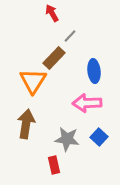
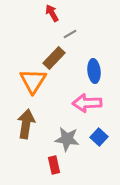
gray line: moved 2 px up; rotated 16 degrees clockwise
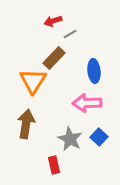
red arrow: moved 1 px right, 8 px down; rotated 78 degrees counterclockwise
gray star: moved 3 px right; rotated 20 degrees clockwise
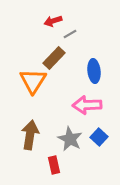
pink arrow: moved 2 px down
brown arrow: moved 4 px right, 11 px down
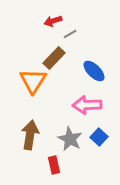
blue ellipse: rotated 40 degrees counterclockwise
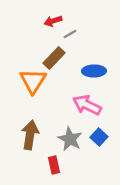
blue ellipse: rotated 45 degrees counterclockwise
pink arrow: rotated 28 degrees clockwise
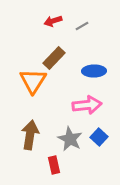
gray line: moved 12 px right, 8 px up
pink arrow: rotated 148 degrees clockwise
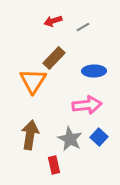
gray line: moved 1 px right, 1 px down
